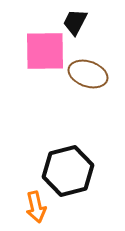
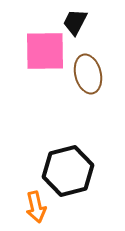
brown ellipse: rotated 57 degrees clockwise
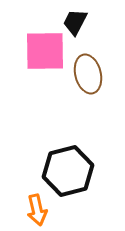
orange arrow: moved 1 px right, 3 px down
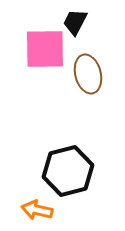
pink square: moved 2 px up
orange arrow: rotated 116 degrees clockwise
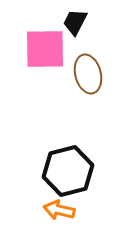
orange arrow: moved 22 px right
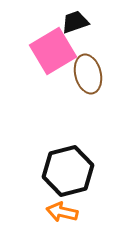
black trapezoid: rotated 44 degrees clockwise
pink square: moved 8 px right, 2 px down; rotated 30 degrees counterclockwise
orange arrow: moved 3 px right, 2 px down
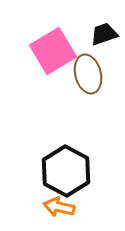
black trapezoid: moved 29 px right, 12 px down
black hexagon: moved 2 px left; rotated 18 degrees counterclockwise
orange arrow: moved 3 px left, 5 px up
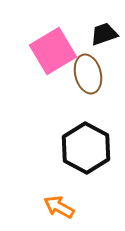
black hexagon: moved 20 px right, 23 px up
orange arrow: rotated 16 degrees clockwise
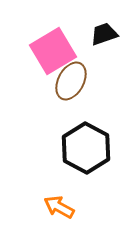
brown ellipse: moved 17 px left, 7 px down; rotated 42 degrees clockwise
